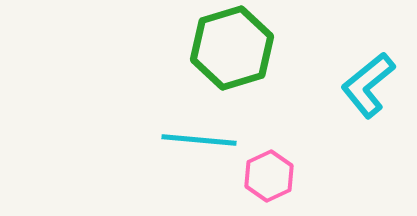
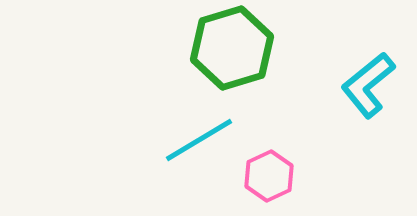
cyan line: rotated 36 degrees counterclockwise
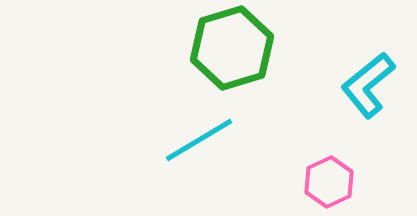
pink hexagon: moved 60 px right, 6 px down
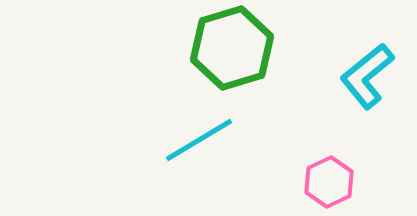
cyan L-shape: moved 1 px left, 9 px up
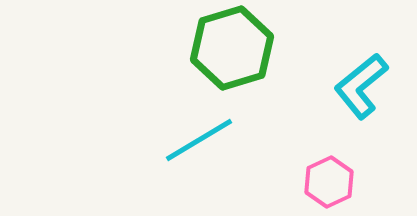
cyan L-shape: moved 6 px left, 10 px down
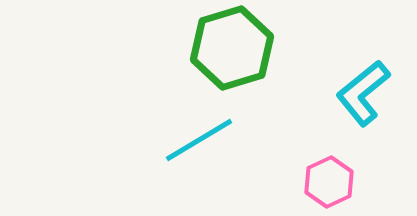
cyan L-shape: moved 2 px right, 7 px down
